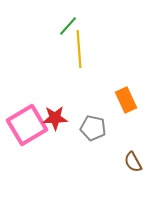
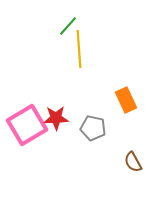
red star: moved 1 px right
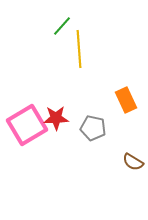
green line: moved 6 px left
brown semicircle: rotated 30 degrees counterclockwise
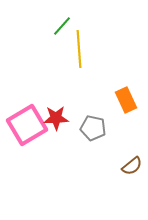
brown semicircle: moved 1 px left, 4 px down; rotated 70 degrees counterclockwise
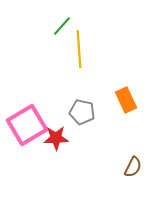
red star: moved 20 px down
gray pentagon: moved 11 px left, 16 px up
brown semicircle: moved 1 px right, 1 px down; rotated 25 degrees counterclockwise
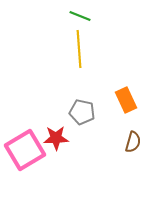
green line: moved 18 px right, 10 px up; rotated 70 degrees clockwise
pink square: moved 2 px left, 25 px down
brown semicircle: moved 25 px up; rotated 10 degrees counterclockwise
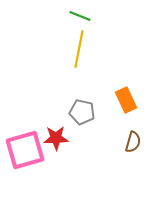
yellow line: rotated 15 degrees clockwise
pink square: rotated 15 degrees clockwise
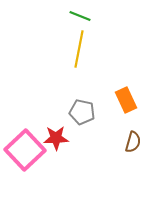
pink square: rotated 27 degrees counterclockwise
